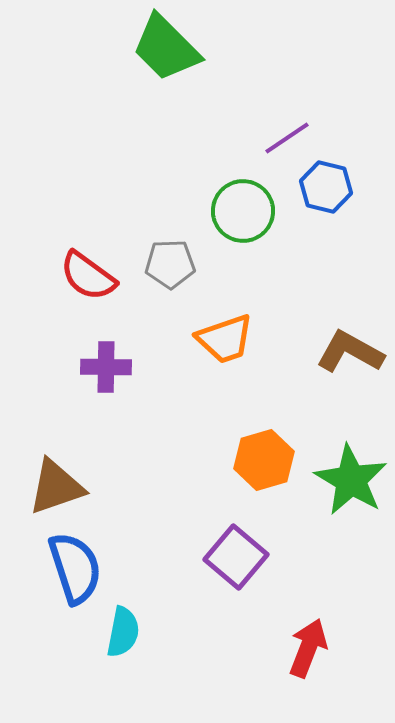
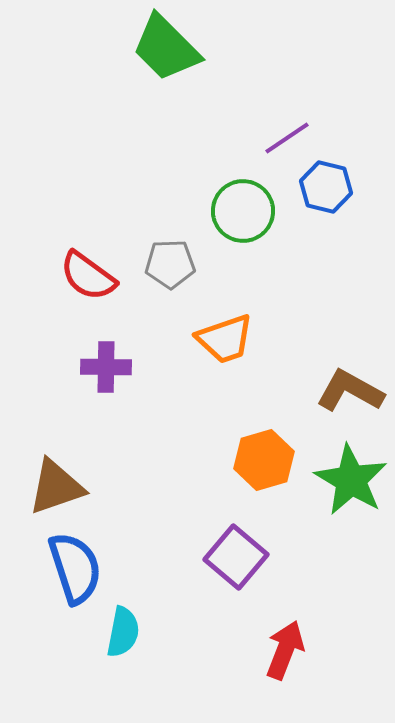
brown L-shape: moved 39 px down
red arrow: moved 23 px left, 2 px down
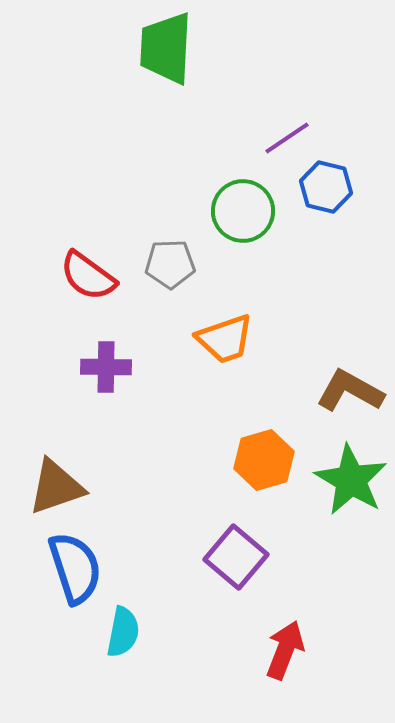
green trapezoid: rotated 48 degrees clockwise
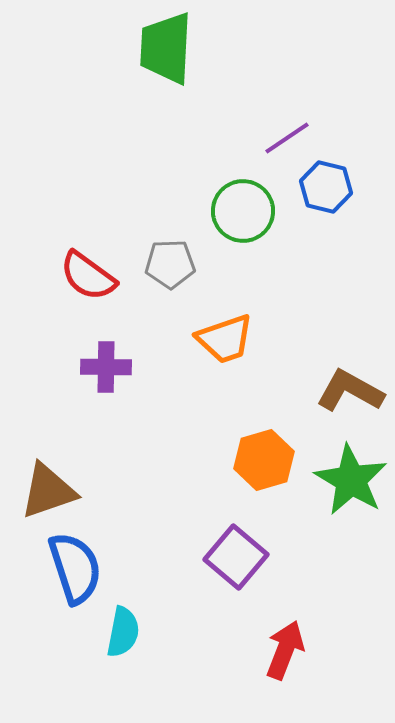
brown triangle: moved 8 px left, 4 px down
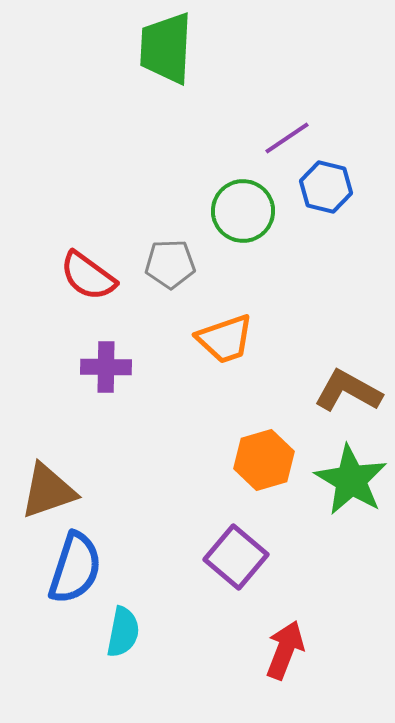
brown L-shape: moved 2 px left
blue semicircle: rotated 36 degrees clockwise
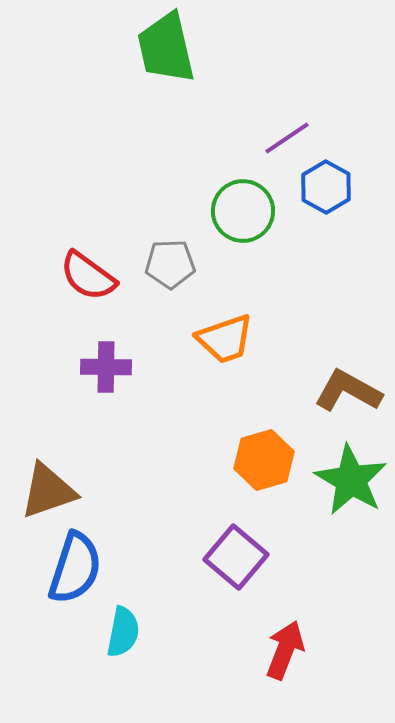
green trapezoid: rotated 16 degrees counterclockwise
blue hexagon: rotated 15 degrees clockwise
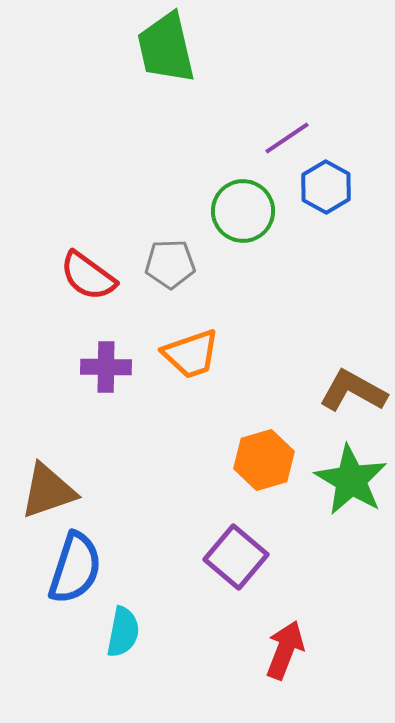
orange trapezoid: moved 34 px left, 15 px down
brown L-shape: moved 5 px right
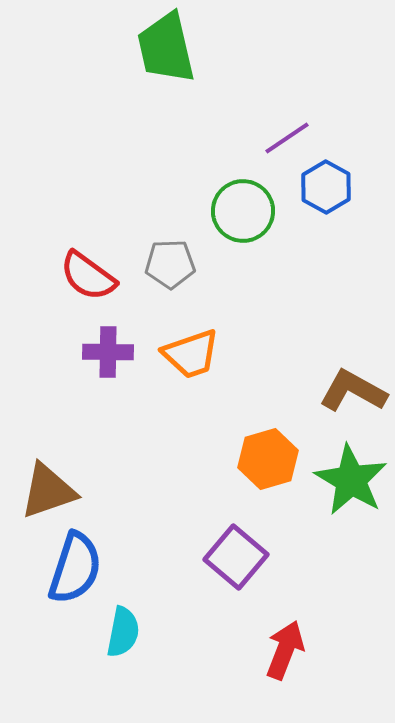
purple cross: moved 2 px right, 15 px up
orange hexagon: moved 4 px right, 1 px up
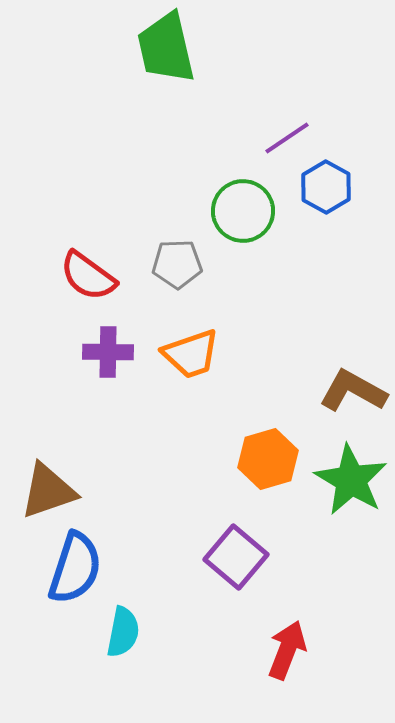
gray pentagon: moved 7 px right
red arrow: moved 2 px right
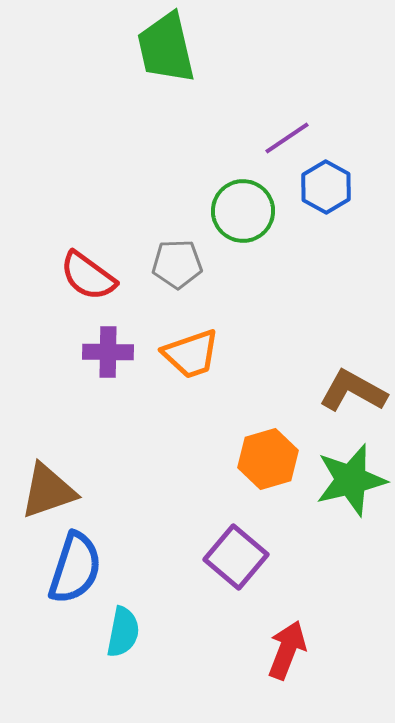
green star: rotated 28 degrees clockwise
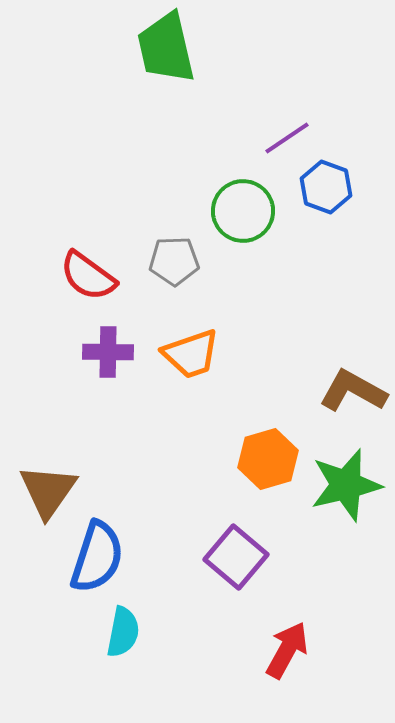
blue hexagon: rotated 9 degrees counterclockwise
gray pentagon: moved 3 px left, 3 px up
green star: moved 5 px left, 5 px down
brown triangle: rotated 36 degrees counterclockwise
blue semicircle: moved 22 px right, 11 px up
red arrow: rotated 8 degrees clockwise
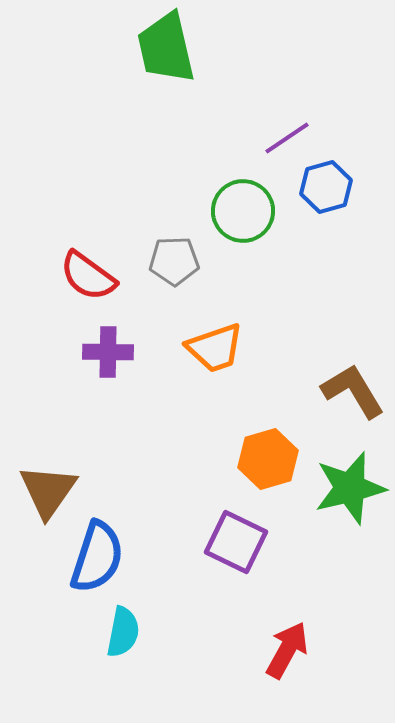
blue hexagon: rotated 24 degrees clockwise
orange trapezoid: moved 24 px right, 6 px up
brown L-shape: rotated 30 degrees clockwise
green star: moved 4 px right, 3 px down
purple square: moved 15 px up; rotated 14 degrees counterclockwise
